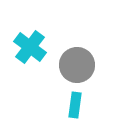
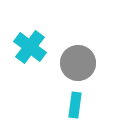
gray circle: moved 1 px right, 2 px up
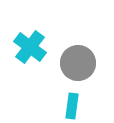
cyan rectangle: moved 3 px left, 1 px down
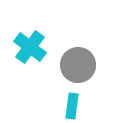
gray circle: moved 2 px down
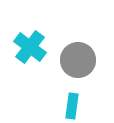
gray circle: moved 5 px up
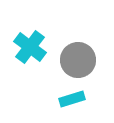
cyan rectangle: moved 7 px up; rotated 65 degrees clockwise
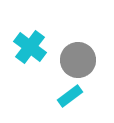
cyan rectangle: moved 2 px left, 3 px up; rotated 20 degrees counterclockwise
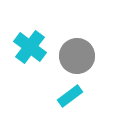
gray circle: moved 1 px left, 4 px up
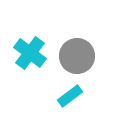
cyan cross: moved 6 px down
